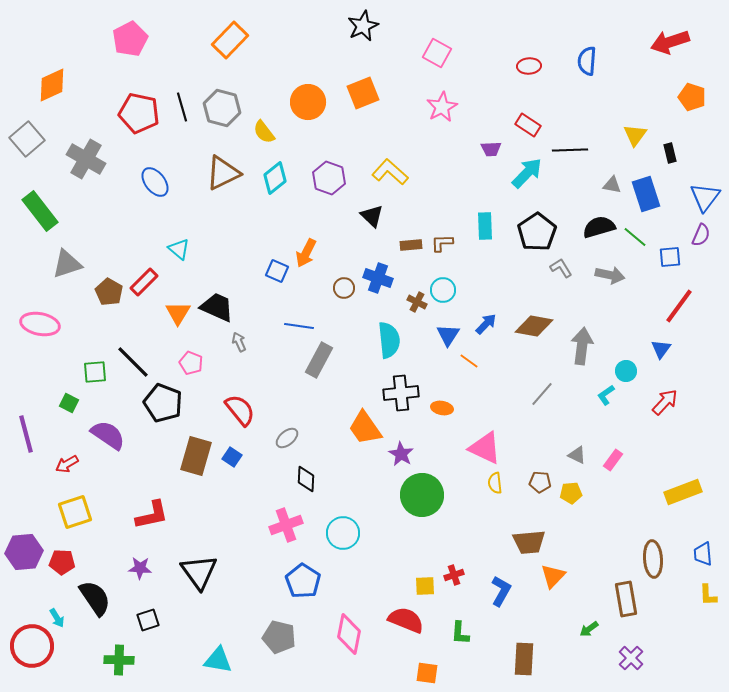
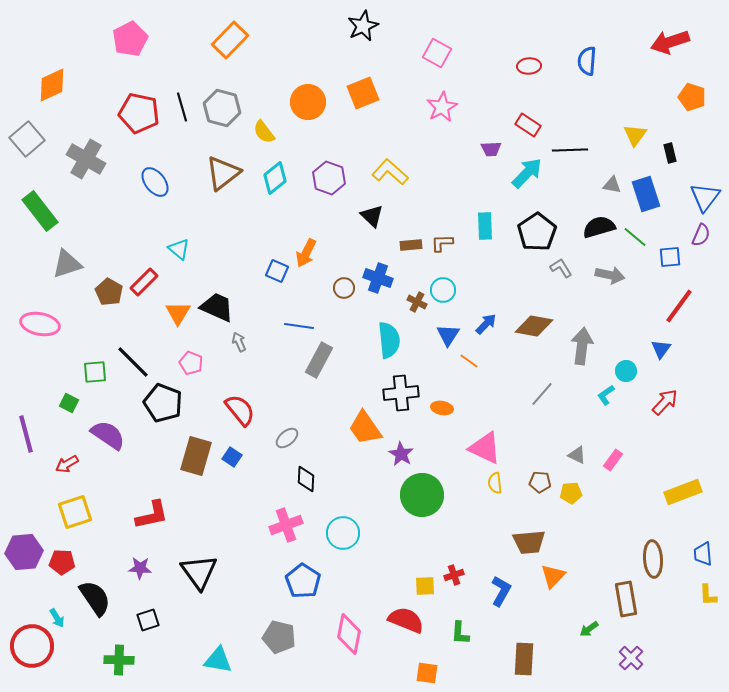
brown triangle at (223, 173): rotated 12 degrees counterclockwise
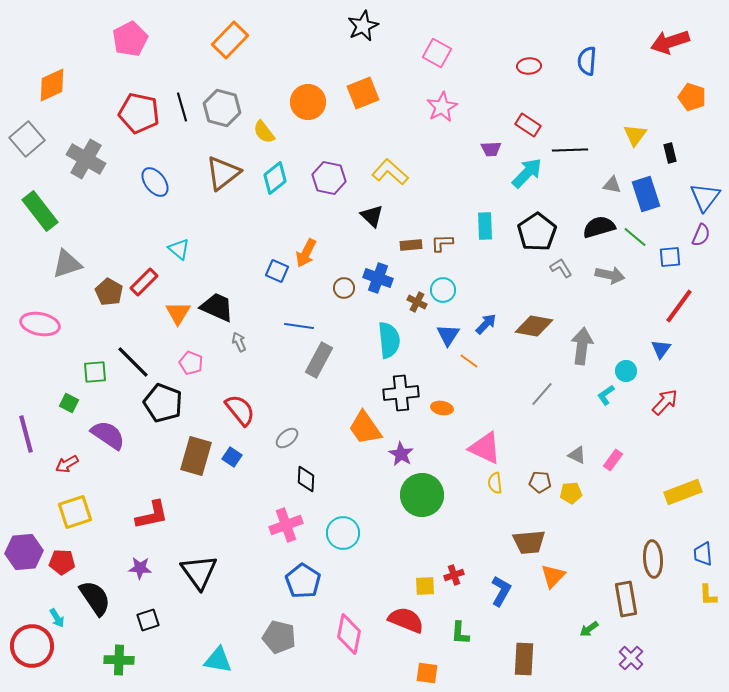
purple hexagon at (329, 178): rotated 8 degrees counterclockwise
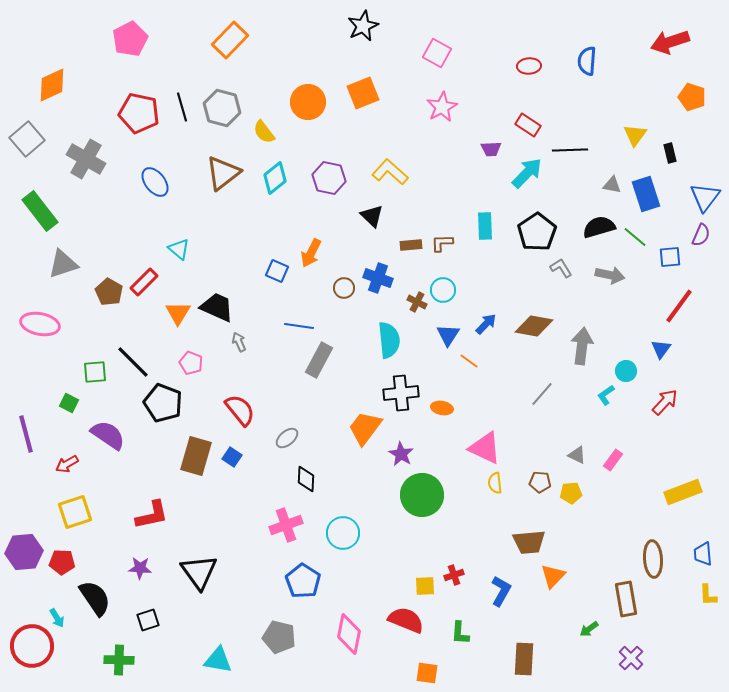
orange arrow at (306, 253): moved 5 px right
gray triangle at (67, 264): moved 4 px left
orange trapezoid at (365, 428): rotated 72 degrees clockwise
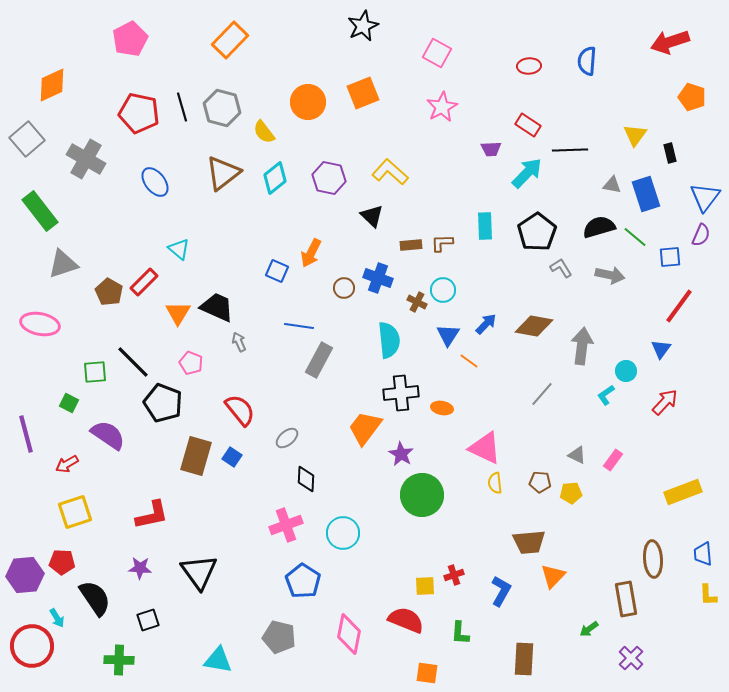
purple hexagon at (24, 552): moved 1 px right, 23 px down
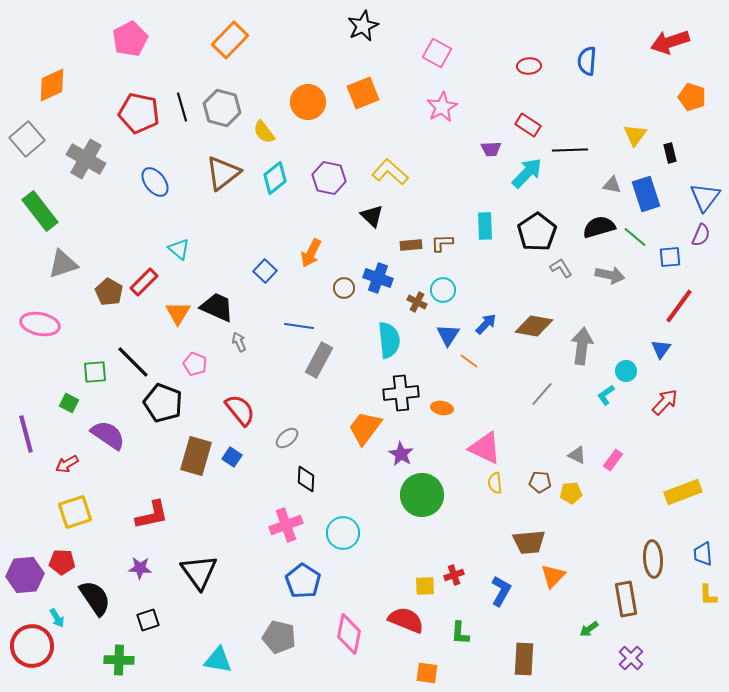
blue square at (277, 271): moved 12 px left; rotated 20 degrees clockwise
pink pentagon at (191, 363): moved 4 px right, 1 px down
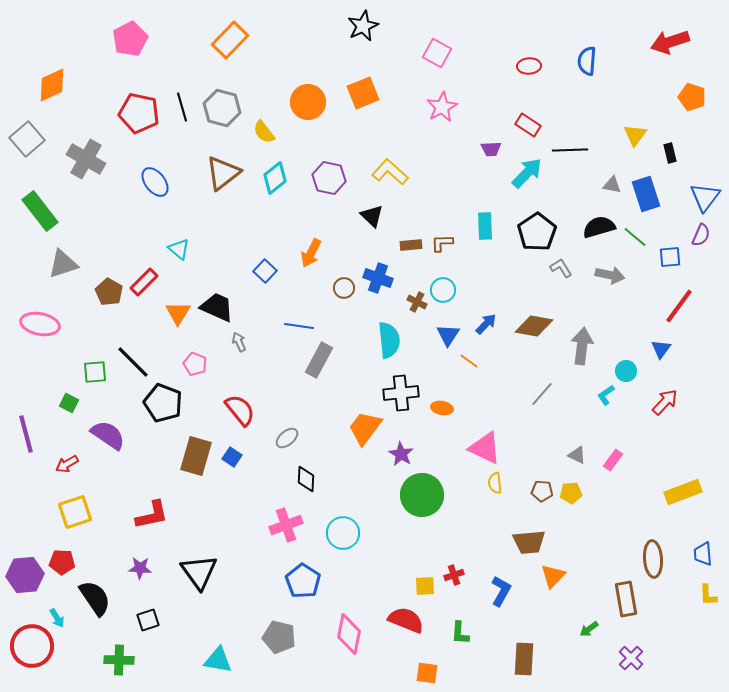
brown pentagon at (540, 482): moved 2 px right, 9 px down
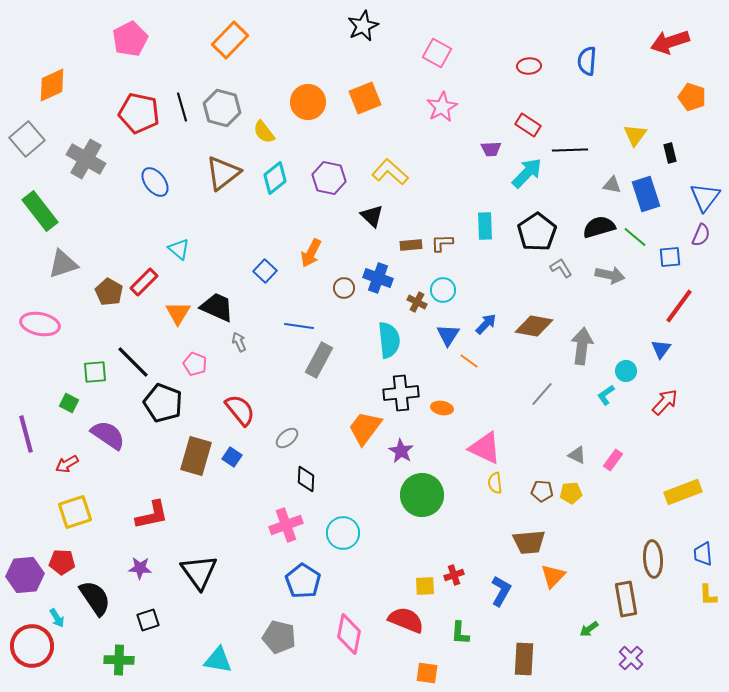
orange square at (363, 93): moved 2 px right, 5 px down
purple star at (401, 454): moved 3 px up
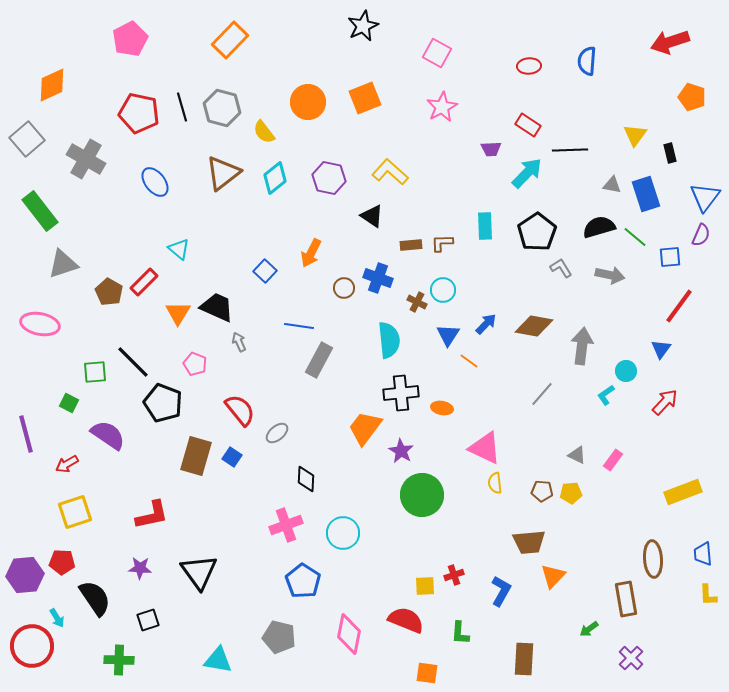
black triangle at (372, 216): rotated 10 degrees counterclockwise
gray ellipse at (287, 438): moved 10 px left, 5 px up
